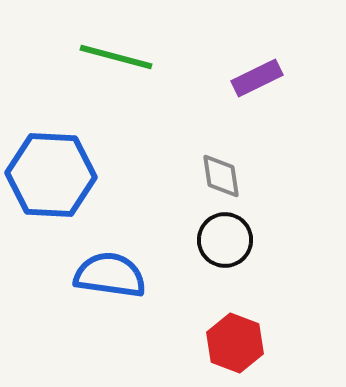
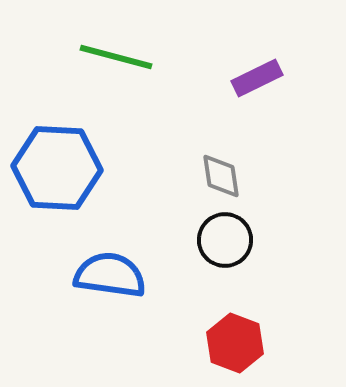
blue hexagon: moved 6 px right, 7 px up
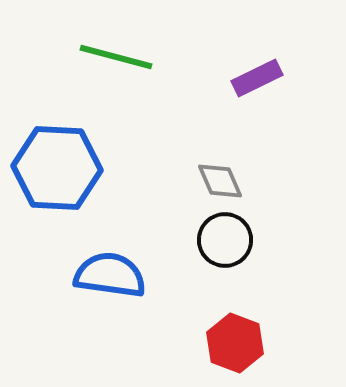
gray diamond: moved 1 px left, 5 px down; rotated 15 degrees counterclockwise
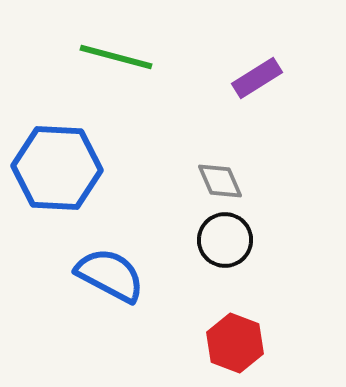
purple rectangle: rotated 6 degrees counterclockwise
blue semicircle: rotated 20 degrees clockwise
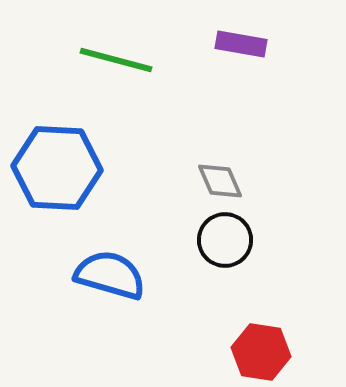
green line: moved 3 px down
purple rectangle: moved 16 px left, 34 px up; rotated 42 degrees clockwise
blue semicircle: rotated 12 degrees counterclockwise
red hexagon: moved 26 px right, 9 px down; rotated 12 degrees counterclockwise
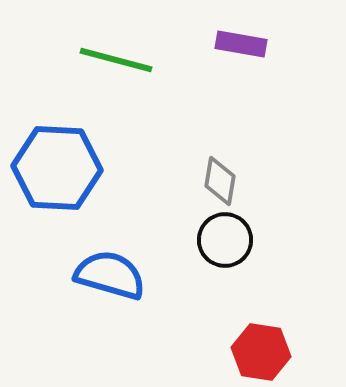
gray diamond: rotated 33 degrees clockwise
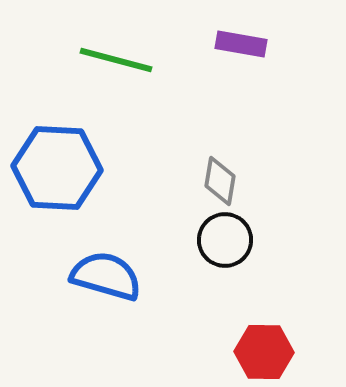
blue semicircle: moved 4 px left, 1 px down
red hexagon: moved 3 px right; rotated 8 degrees counterclockwise
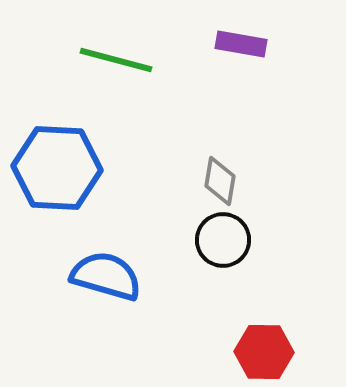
black circle: moved 2 px left
